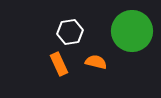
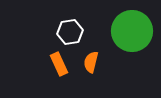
orange semicircle: moved 5 px left; rotated 90 degrees counterclockwise
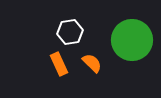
green circle: moved 9 px down
orange semicircle: moved 1 px right, 1 px down; rotated 120 degrees clockwise
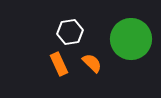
green circle: moved 1 px left, 1 px up
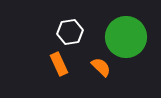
green circle: moved 5 px left, 2 px up
orange semicircle: moved 9 px right, 4 px down
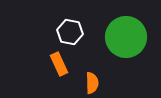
white hexagon: rotated 20 degrees clockwise
orange semicircle: moved 9 px left, 16 px down; rotated 45 degrees clockwise
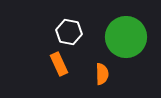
white hexagon: moved 1 px left
orange semicircle: moved 10 px right, 9 px up
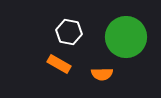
orange rectangle: rotated 35 degrees counterclockwise
orange semicircle: rotated 90 degrees clockwise
